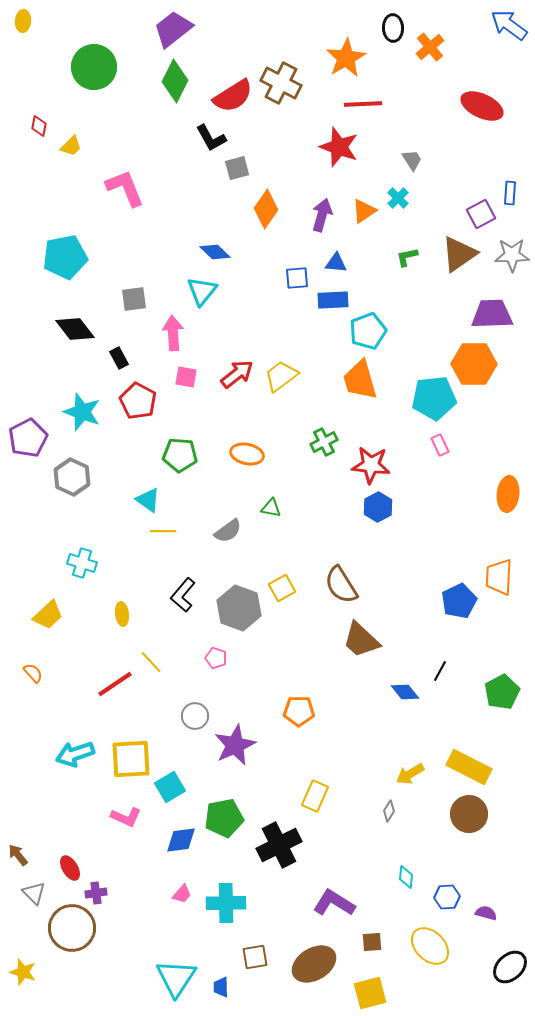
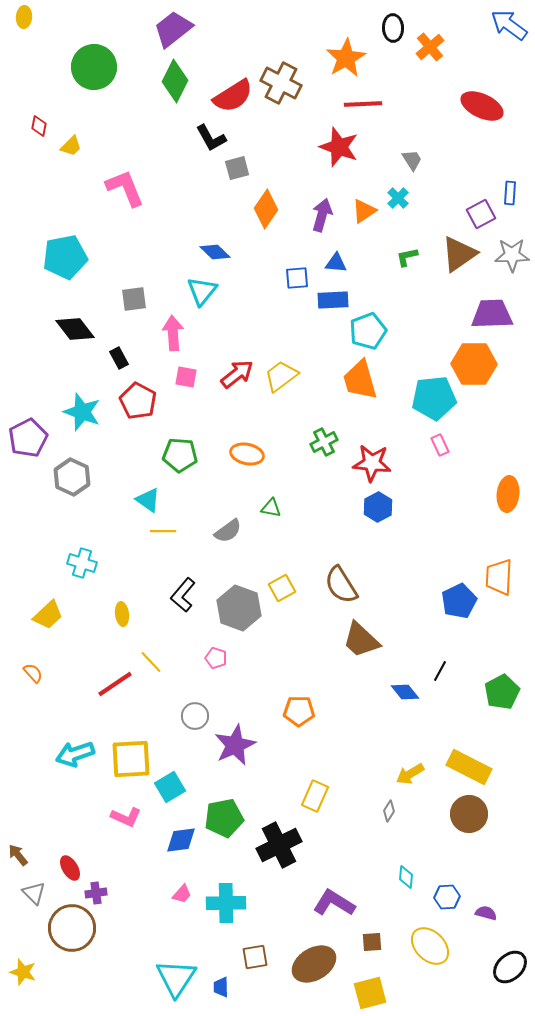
yellow ellipse at (23, 21): moved 1 px right, 4 px up
red star at (371, 465): moved 1 px right, 2 px up
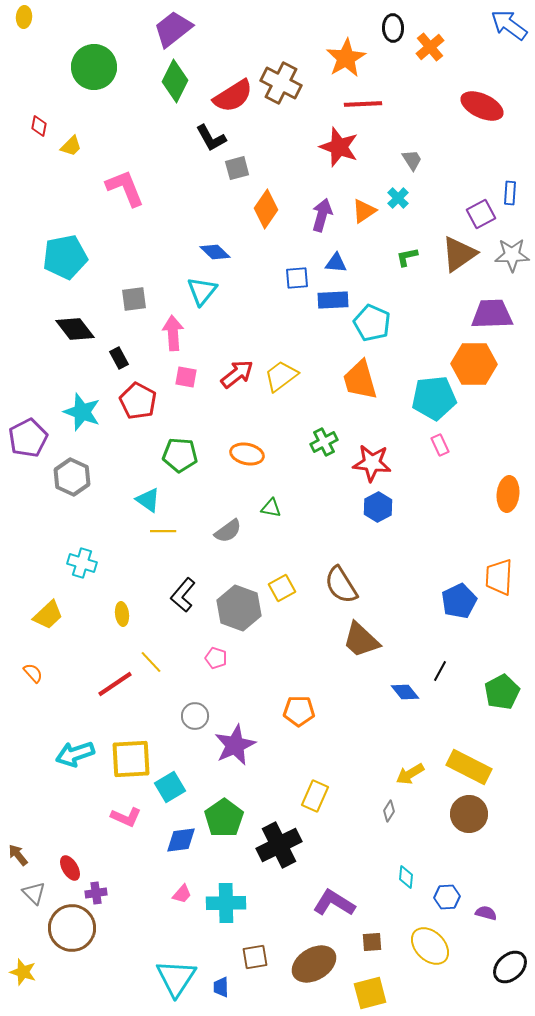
cyan pentagon at (368, 331): moved 4 px right, 8 px up; rotated 27 degrees counterclockwise
green pentagon at (224, 818): rotated 24 degrees counterclockwise
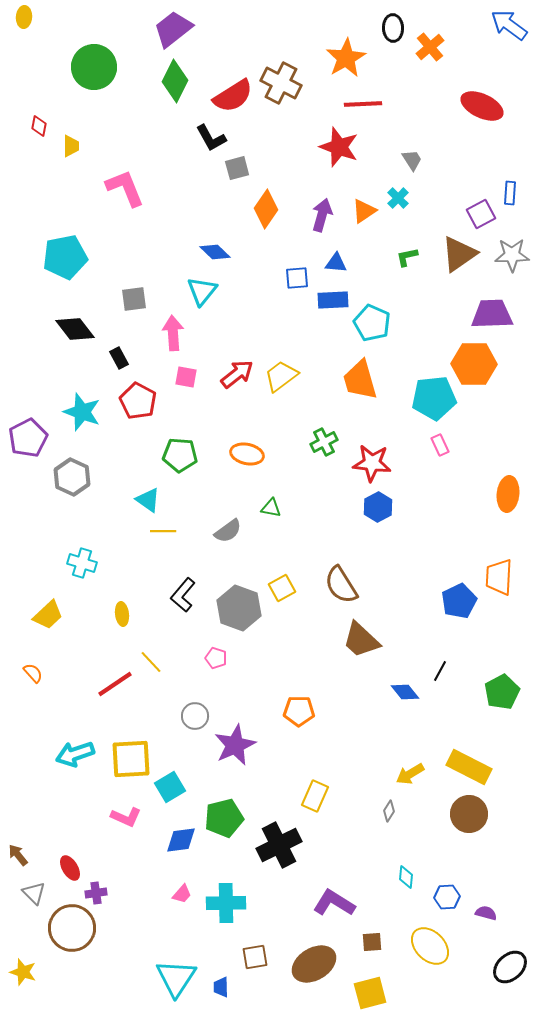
yellow trapezoid at (71, 146): rotated 45 degrees counterclockwise
green pentagon at (224, 818): rotated 21 degrees clockwise
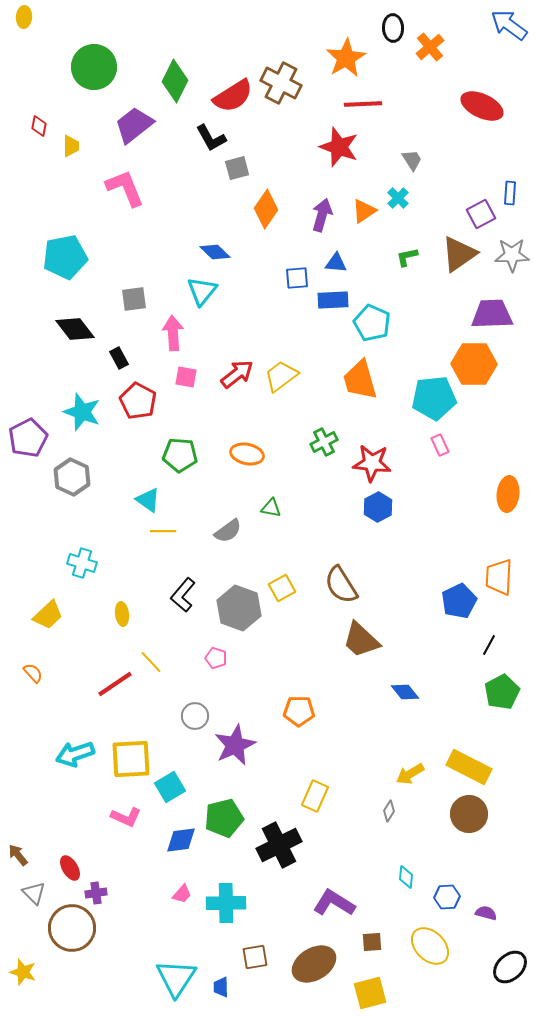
purple trapezoid at (173, 29): moved 39 px left, 96 px down
black line at (440, 671): moved 49 px right, 26 px up
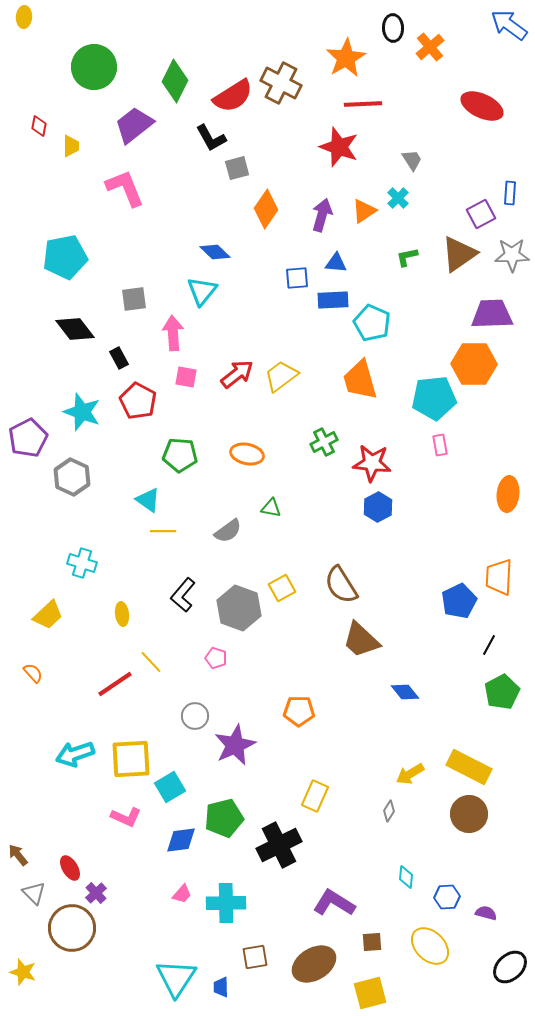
pink rectangle at (440, 445): rotated 15 degrees clockwise
purple cross at (96, 893): rotated 35 degrees counterclockwise
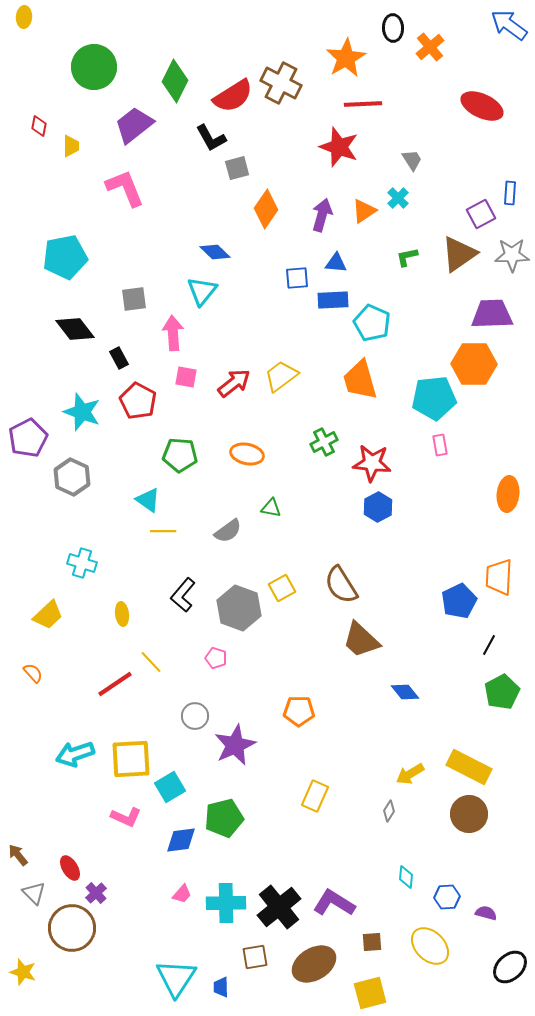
red arrow at (237, 374): moved 3 px left, 9 px down
black cross at (279, 845): moved 62 px down; rotated 12 degrees counterclockwise
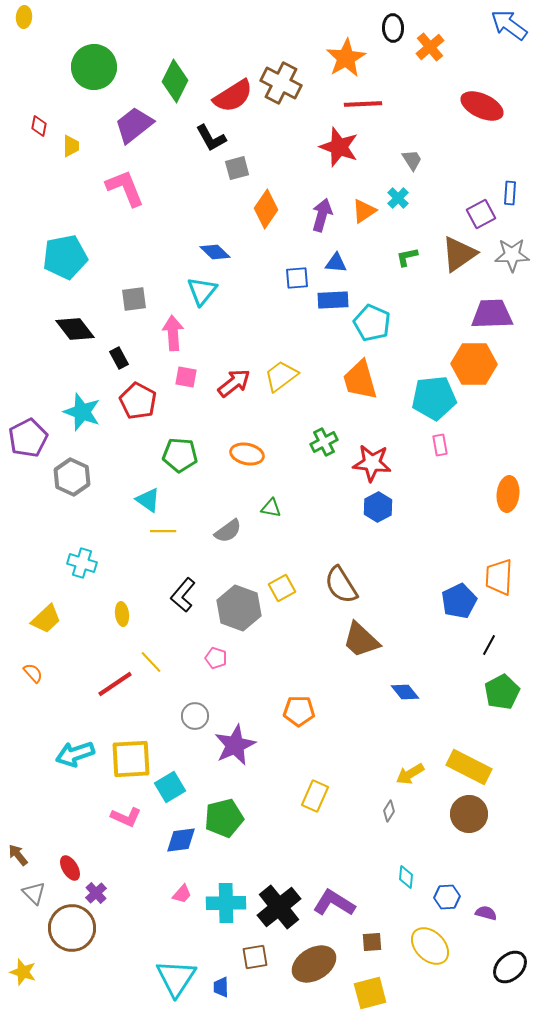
yellow trapezoid at (48, 615): moved 2 px left, 4 px down
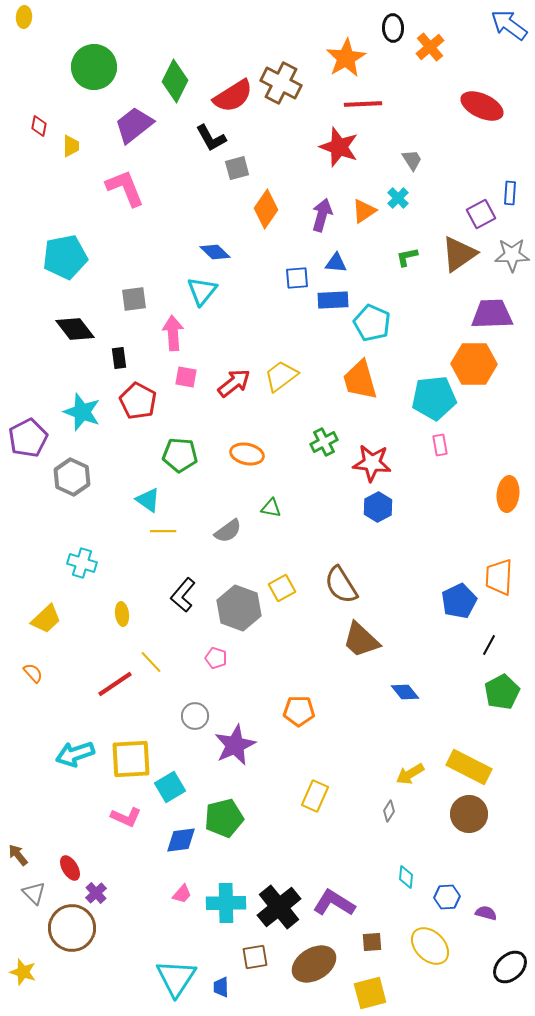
black rectangle at (119, 358): rotated 20 degrees clockwise
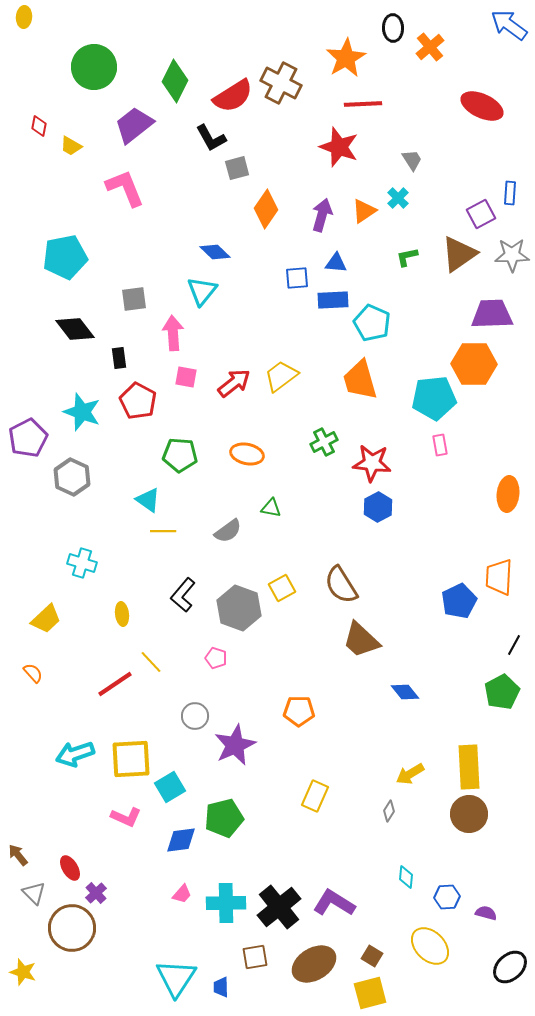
yellow trapezoid at (71, 146): rotated 120 degrees clockwise
black line at (489, 645): moved 25 px right
yellow rectangle at (469, 767): rotated 60 degrees clockwise
brown square at (372, 942): moved 14 px down; rotated 35 degrees clockwise
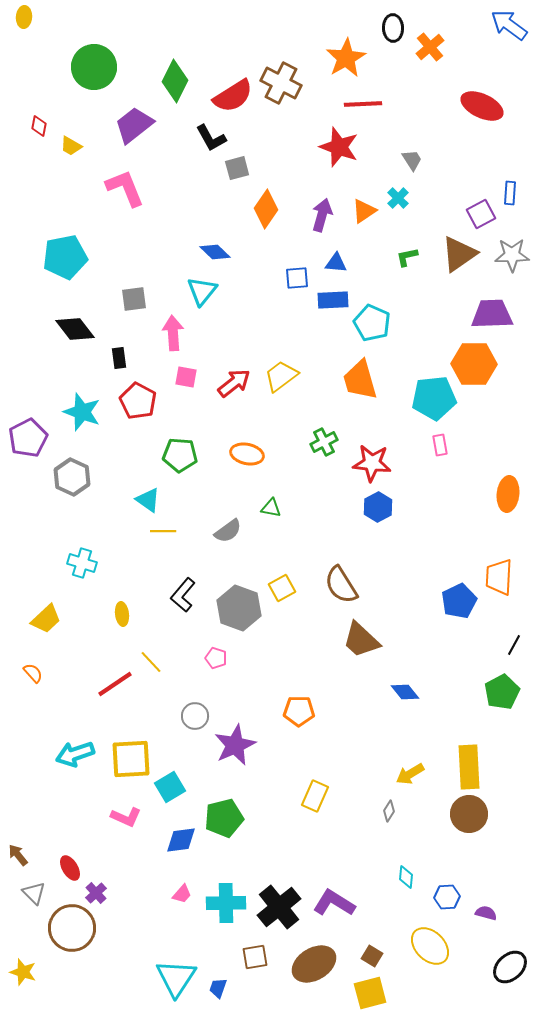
blue trapezoid at (221, 987): moved 3 px left, 1 px down; rotated 20 degrees clockwise
